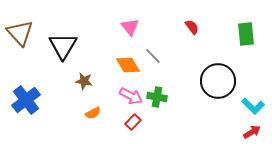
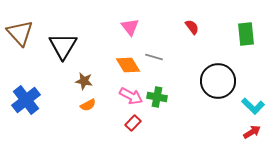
gray line: moved 1 px right, 1 px down; rotated 30 degrees counterclockwise
orange semicircle: moved 5 px left, 8 px up
red rectangle: moved 1 px down
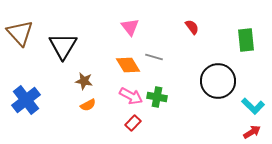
green rectangle: moved 6 px down
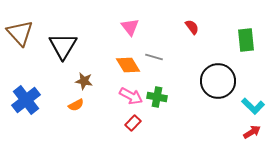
orange semicircle: moved 12 px left
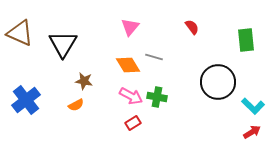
pink triangle: rotated 18 degrees clockwise
brown triangle: rotated 24 degrees counterclockwise
black triangle: moved 2 px up
black circle: moved 1 px down
red rectangle: rotated 14 degrees clockwise
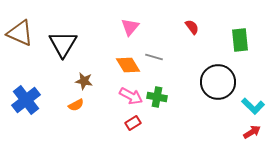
green rectangle: moved 6 px left
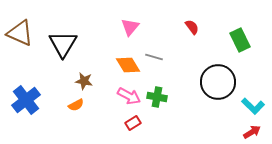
green rectangle: rotated 20 degrees counterclockwise
pink arrow: moved 2 px left
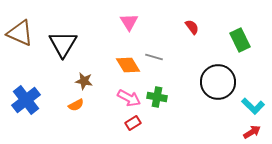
pink triangle: moved 1 px left, 5 px up; rotated 12 degrees counterclockwise
pink arrow: moved 2 px down
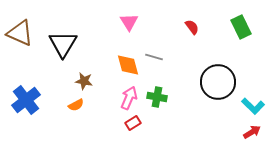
green rectangle: moved 1 px right, 13 px up
orange diamond: rotated 15 degrees clockwise
pink arrow: rotated 95 degrees counterclockwise
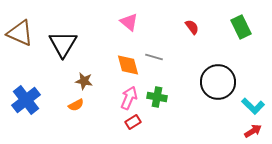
pink triangle: rotated 18 degrees counterclockwise
red rectangle: moved 1 px up
red arrow: moved 1 px right, 1 px up
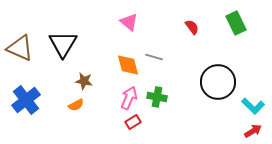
green rectangle: moved 5 px left, 4 px up
brown triangle: moved 15 px down
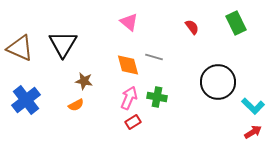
red arrow: moved 1 px down
